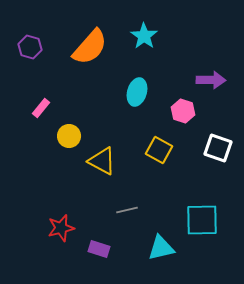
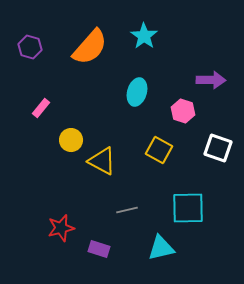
yellow circle: moved 2 px right, 4 px down
cyan square: moved 14 px left, 12 px up
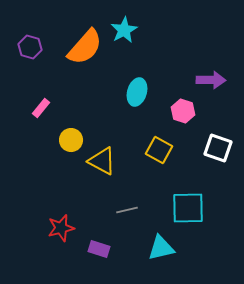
cyan star: moved 20 px left, 6 px up; rotated 8 degrees clockwise
orange semicircle: moved 5 px left
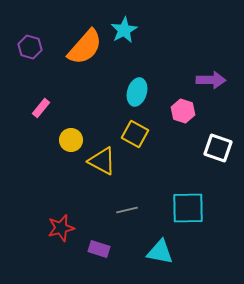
yellow square: moved 24 px left, 16 px up
cyan triangle: moved 1 px left, 4 px down; rotated 24 degrees clockwise
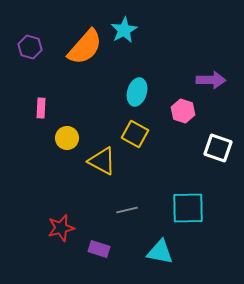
pink rectangle: rotated 36 degrees counterclockwise
yellow circle: moved 4 px left, 2 px up
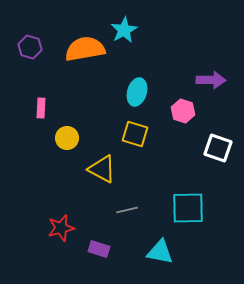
orange semicircle: moved 2 px down; rotated 141 degrees counterclockwise
yellow square: rotated 12 degrees counterclockwise
yellow triangle: moved 8 px down
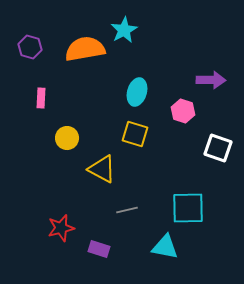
pink rectangle: moved 10 px up
cyan triangle: moved 5 px right, 5 px up
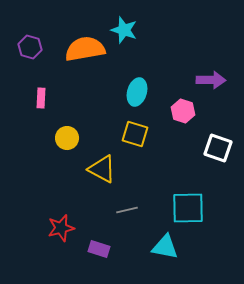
cyan star: rotated 24 degrees counterclockwise
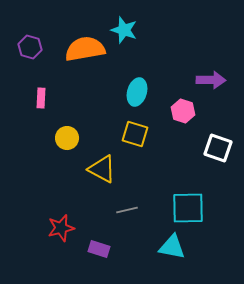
cyan triangle: moved 7 px right
